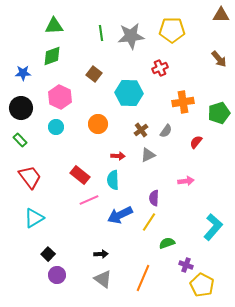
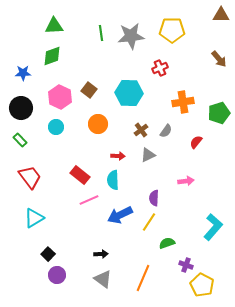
brown square at (94, 74): moved 5 px left, 16 px down
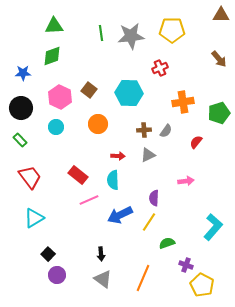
brown cross at (141, 130): moved 3 px right; rotated 32 degrees clockwise
red rectangle at (80, 175): moved 2 px left
black arrow at (101, 254): rotated 88 degrees clockwise
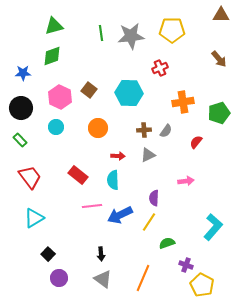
green triangle at (54, 26): rotated 12 degrees counterclockwise
orange circle at (98, 124): moved 4 px down
pink line at (89, 200): moved 3 px right, 6 px down; rotated 18 degrees clockwise
purple circle at (57, 275): moved 2 px right, 3 px down
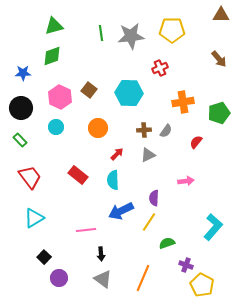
red arrow at (118, 156): moved 1 px left, 2 px up; rotated 48 degrees counterclockwise
pink line at (92, 206): moved 6 px left, 24 px down
blue arrow at (120, 215): moved 1 px right, 4 px up
black square at (48, 254): moved 4 px left, 3 px down
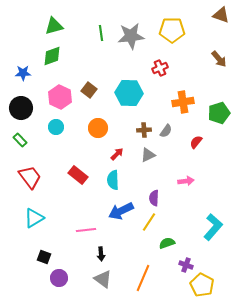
brown triangle at (221, 15): rotated 18 degrees clockwise
black square at (44, 257): rotated 24 degrees counterclockwise
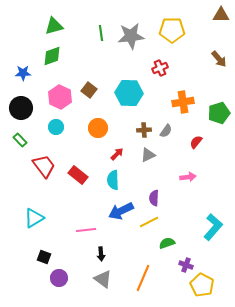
brown triangle at (221, 15): rotated 18 degrees counterclockwise
red trapezoid at (30, 177): moved 14 px right, 11 px up
pink arrow at (186, 181): moved 2 px right, 4 px up
yellow line at (149, 222): rotated 30 degrees clockwise
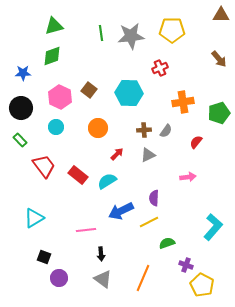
cyan semicircle at (113, 180): moved 6 px left, 1 px down; rotated 60 degrees clockwise
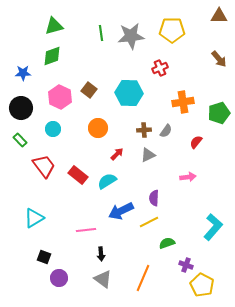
brown triangle at (221, 15): moved 2 px left, 1 px down
cyan circle at (56, 127): moved 3 px left, 2 px down
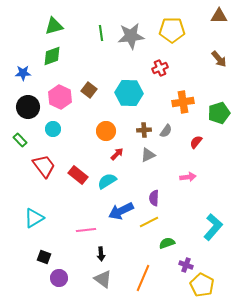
black circle at (21, 108): moved 7 px right, 1 px up
orange circle at (98, 128): moved 8 px right, 3 px down
